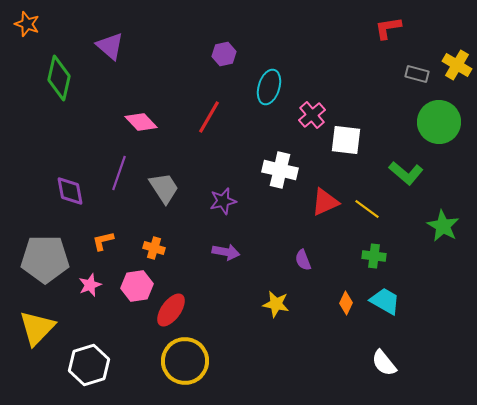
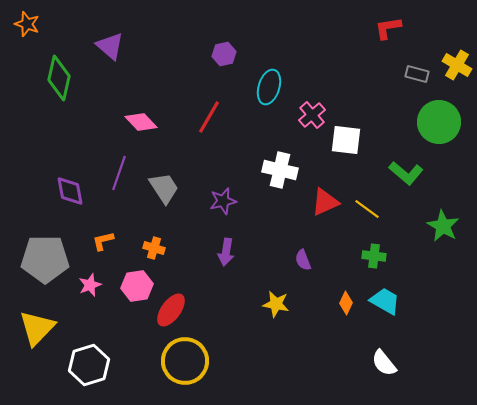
purple arrow: rotated 88 degrees clockwise
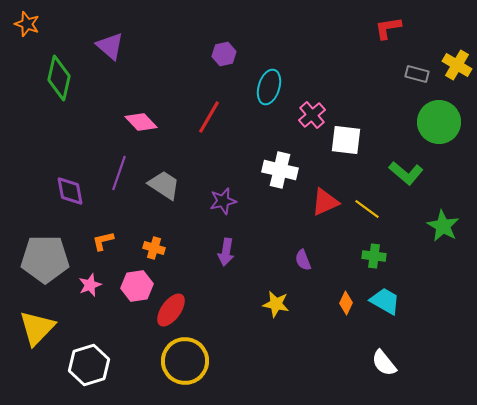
gray trapezoid: moved 3 px up; rotated 24 degrees counterclockwise
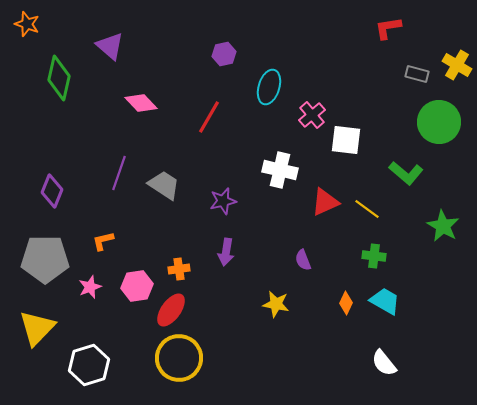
pink diamond: moved 19 px up
purple diamond: moved 18 px left; rotated 32 degrees clockwise
orange cross: moved 25 px right, 21 px down; rotated 25 degrees counterclockwise
pink star: moved 2 px down
yellow circle: moved 6 px left, 3 px up
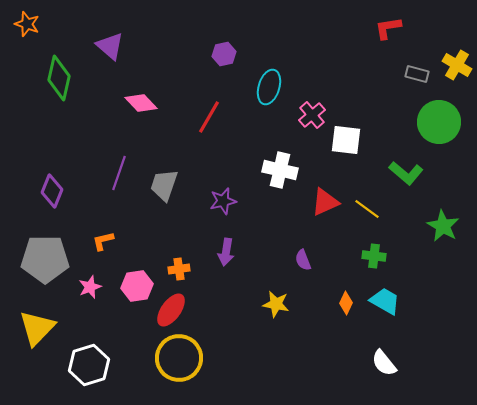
gray trapezoid: rotated 104 degrees counterclockwise
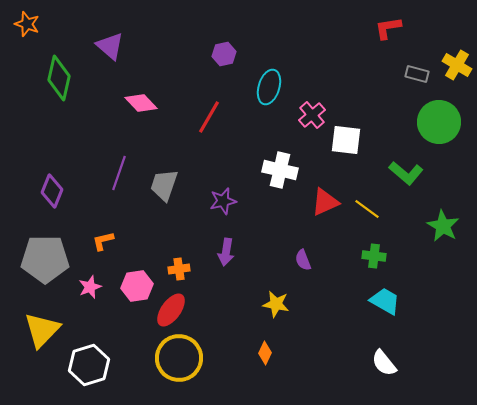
orange diamond: moved 81 px left, 50 px down
yellow triangle: moved 5 px right, 2 px down
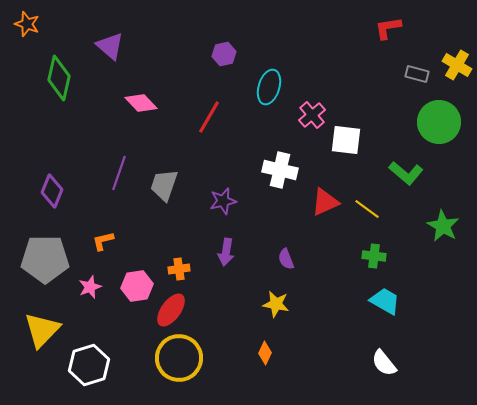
purple semicircle: moved 17 px left, 1 px up
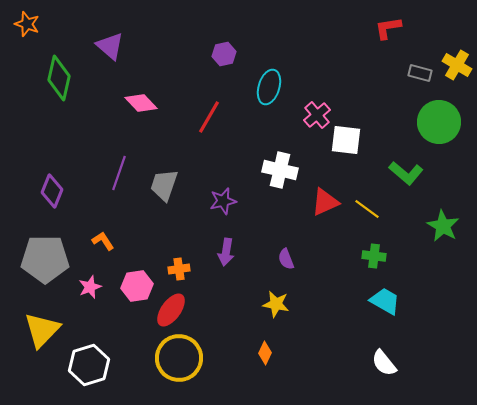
gray rectangle: moved 3 px right, 1 px up
pink cross: moved 5 px right
orange L-shape: rotated 70 degrees clockwise
